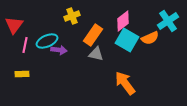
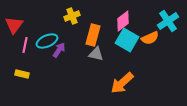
orange rectangle: rotated 20 degrees counterclockwise
purple arrow: rotated 63 degrees counterclockwise
yellow rectangle: rotated 16 degrees clockwise
orange arrow: moved 3 px left; rotated 95 degrees counterclockwise
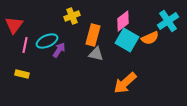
orange arrow: moved 3 px right
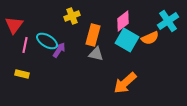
cyan ellipse: rotated 55 degrees clockwise
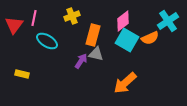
pink line: moved 9 px right, 27 px up
purple arrow: moved 22 px right, 11 px down
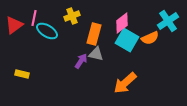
pink diamond: moved 1 px left, 2 px down
red triangle: rotated 18 degrees clockwise
orange rectangle: moved 1 px right, 1 px up
cyan ellipse: moved 10 px up
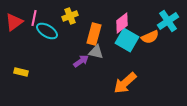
yellow cross: moved 2 px left
red triangle: moved 3 px up
orange semicircle: moved 1 px up
gray triangle: moved 2 px up
purple arrow: rotated 21 degrees clockwise
yellow rectangle: moved 1 px left, 2 px up
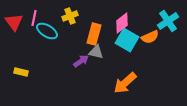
red triangle: rotated 30 degrees counterclockwise
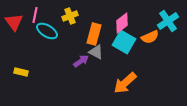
pink line: moved 1 px right, 3 px up
cyan square: moved 3 px left, 2 px down
gray triangle: rotated 14 degrees clockwise
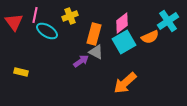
cyan square: rotated 30 degrees clockwise
